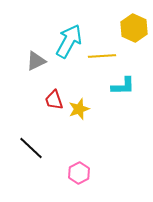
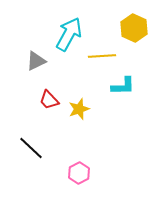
cyan arrow: moved 7 px up
red trapezoid: moved 5 px left; rotated 25 degrees counterclockwise
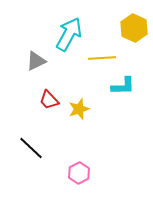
yellow line: moved 2 px down
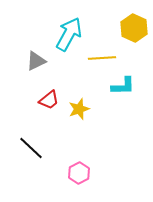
red trapezoid: rotated 85 degrees counterclockwise
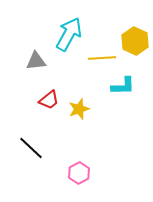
yellow hexagon: moved 1 px right, 13 px down
gray triangle: rotated 20 degrees clockwise
